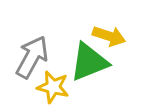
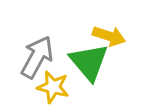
gray arrow: moved 5 px right
green triangle: rotated 48 degrees counterclockwise
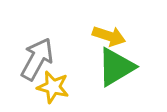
gray arrow: moved 2 px down
green triangle: moved 27 px right, 5 px down; rotated 39 degrees clockwise
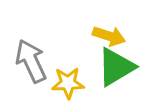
gray arrow: moved 6 px left, 2 px down; rotated 54 degrees counterclockwise
yellow star: moved 15 px right, 4 px up; rotated 16 degrees counterclockwise
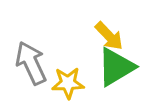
yellow arrow: rotated 28 degrees clockwise
gray arrow: moved 2 px down
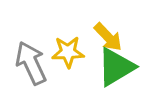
yellow arrow: moved 1 px left, 1 px down
yellow star: moved 31 px up
